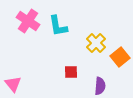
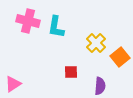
pink cross: rotated 20 degrees counterclockwise
cyan L-shape: moved 2 px left, 1 px down; rotated 20 degrees clockwise
pink triangle: rotated 36 degrees clockwise
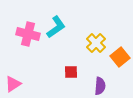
pink cross: moved 13 px down
cyan L-shape: rotated 135 degrees counterclockwise
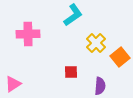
cyan L-shape: moved 17 px right, 12 px up
pink cross: rotated 15 degrees counterclockwise
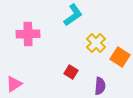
orange square: rotated 18 degrees counterclockwise
red square: rotated 32 degrees clockwise
pink triangle: moved 1 px right
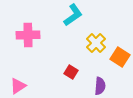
pink cross: moved 1 px down
pink triangle: moved 4 px right, 2 px down
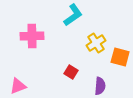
pink cross: moved 4 px right, 1 px down
yellow cross: rotated 12 degrees clockwise
orange square: rotated 18 degrees counterclockwise
pink triangle: rotated 12 degrees clockwise
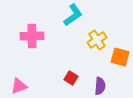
yellow cross: moved 1 px right, 3 px up
red square: moved 6 px down
pink triangle: moved 1 px right
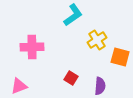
pink cross: moved 11 px down
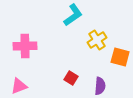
pink cross: moved 7 px left, 1 px up
